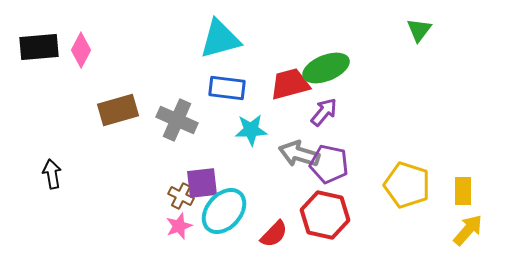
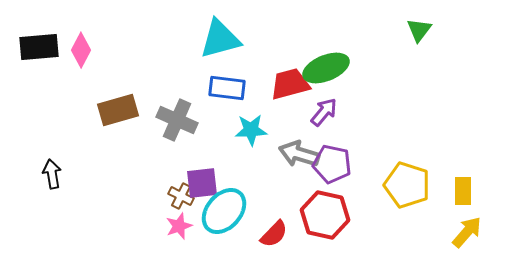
purple pentagon: moved 3 px right
yellow arrow: moved 1 px left, 2 px down
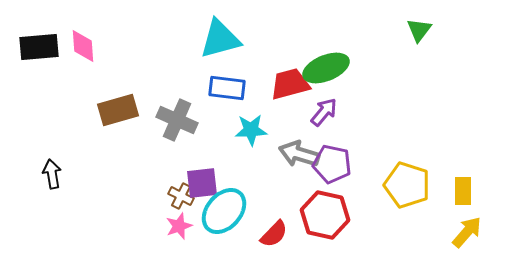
pink diamond: moved 2 px right, 4 px up; rotated 32 degrees counterclockwise
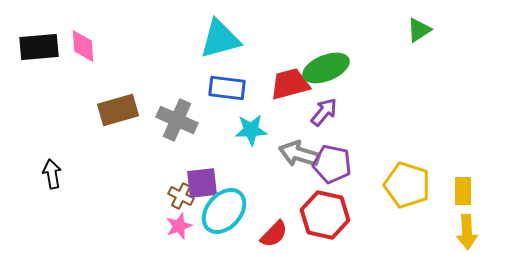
green triangle: rotated 20 degrees clockwise
yellow arrow: rotated 136 degrees clockwise
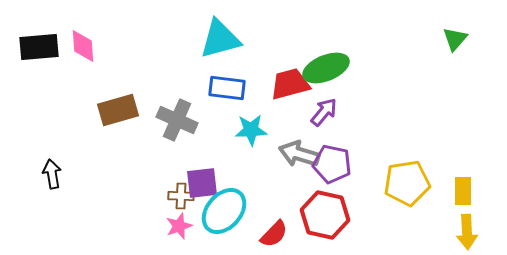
green triangle: moved 36 px right, 9 px down; rotated 16 degrees counterclockwise
yellow pentagon: moved 2 px up; rotated 27 degrees counterclockwise
brown cross: rotated 25 degrees counterclockwise
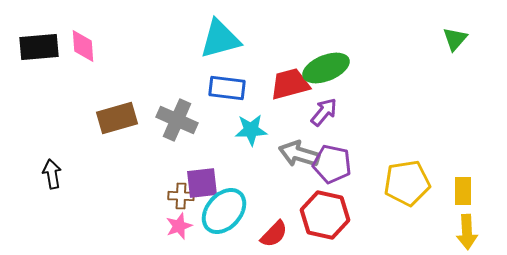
brown rectangle: moved 1 px left, 8 px down
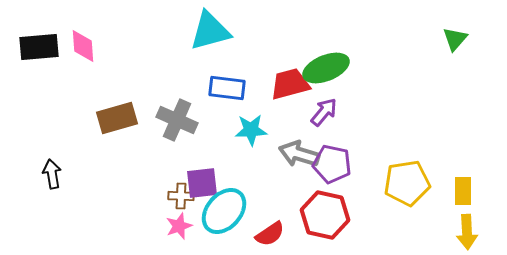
cyan triangle: moved 10 px left, 8 px up
red semicircle: moved 4 px left; rotated 12 degrees clockwise
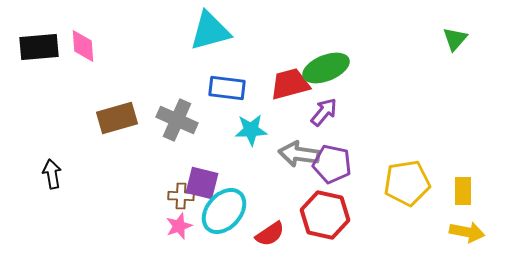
gray arrow: rotated 9 degrees counterclockwise
purple square: rotated 20 degrees clockwise
yellow arrow: rotated 76 degrees counterclockwise
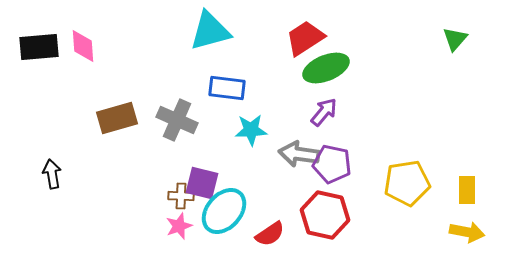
red trapezoid: moved 15 px right, 46 px up; rotated 18 degrees counterclockwise
yellow rectangle: moved 4 px right, 1 px up
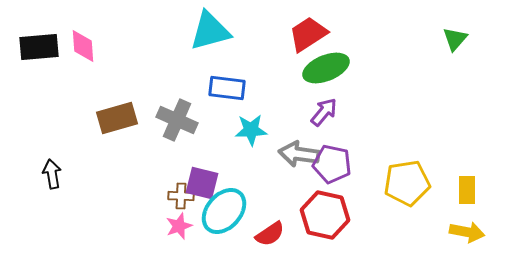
red trapezoid: moved 3 px right, 4 px up
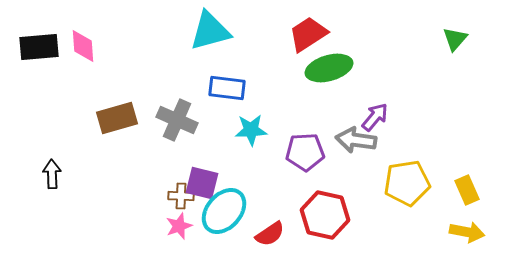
green ellipse: moved 3 px right; rotated 6 degrees clockwise
purple arrow: moved 51 px right, 5 px down
gray arrow: moved 57 px right, 14 px up
purple pentagon: moved 27 px left, 12 px up; rotated 15 degrees counterclockwise
black arrow: rotated 8 degrees clockwise
yellow rectangle: rotated 24 degrees counterclockwise
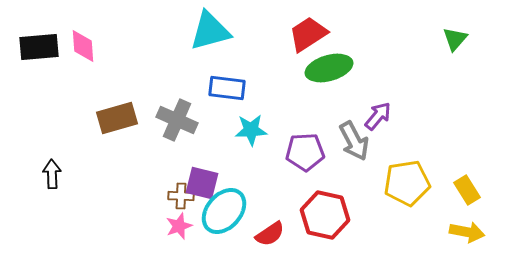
purple arrow: moved 3 px right, 1 px up
gray arrow: moved 2 px left, 1 px down; rotated 126 degrees counterclockwise
yellow rectangle: rotated 8 degrees counterclockwise
